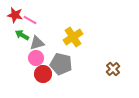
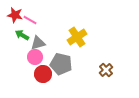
yellow cross: moved 4 px right
gray triangle: moved 1 px right
pink circle: moved 1 px left, 1 px up
brown cross: moved 7 px left, 1 px down
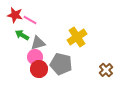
red circle: moved 4 px left, 5 px up
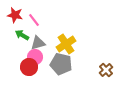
pink line: moved 4 px right; rotated 24 degrees clockwise
yellow cross: moved 11 px left, 7 px down
red circle: moved 10 px left, 2 px up
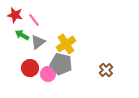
gray triangle: moved 1 px up; rotated 21 degrees counterclockwise
pink circle: moved 13 px right, 17 px down
red circle: moved 1 px right, 1 px down
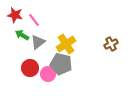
brown cross: moved 5 px right, 26 px up; rotated 16 degrees clockwise
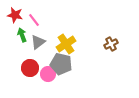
green arrow: rotated 40 degrees clockwise
